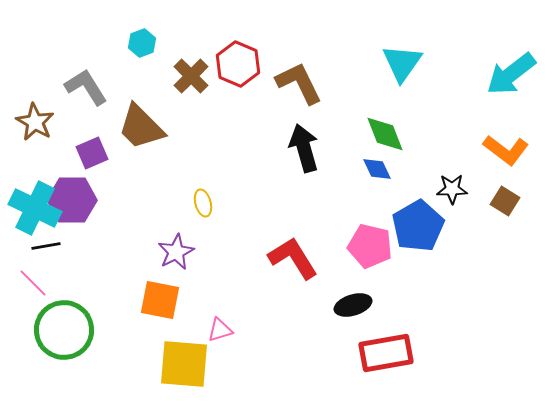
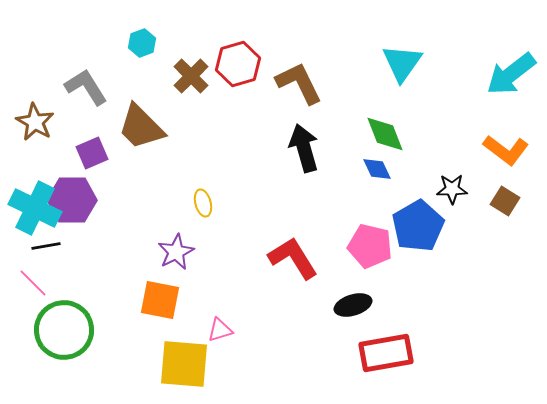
red hexagon: rotated 21 degrees clockwise
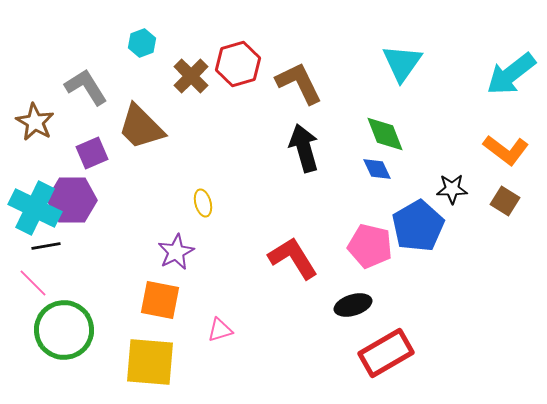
red rectangle: rotated 20 degrees counterclockwise
yellow square: moved 34 px left, 2 px up
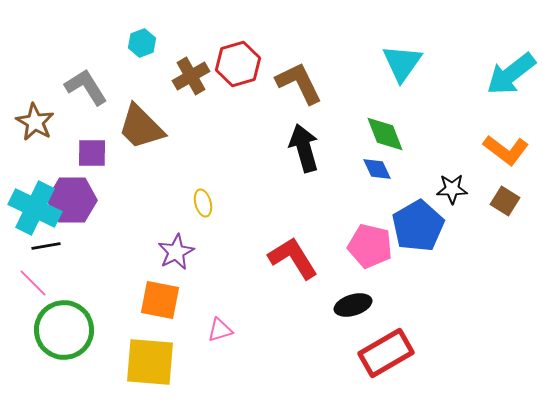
brown cross: rotated 15 degrees clockwise
purple square: rotated 24 degrees clockwise
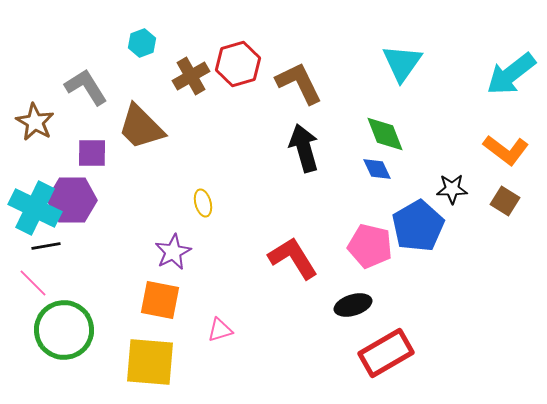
purple star: moved 3 px left
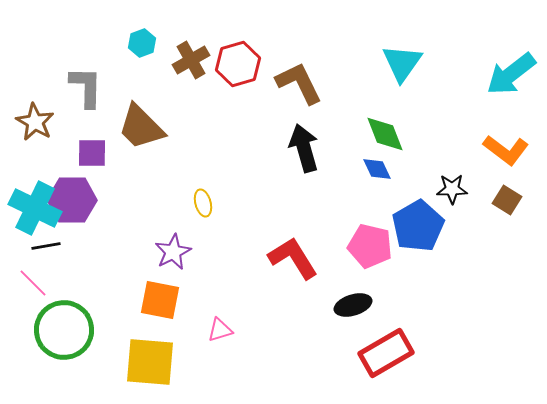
brown cross: moved 16 px up
gray L-shape: rotated 33 degrees clockwise
brown square: moved 2 px right, 1 px up
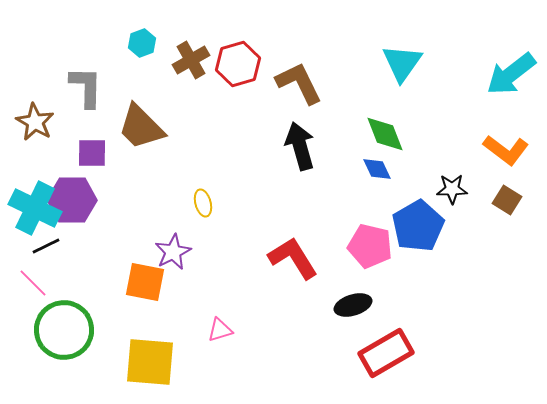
black arrow: moved 4 px left, 2 px up
black line: rotated 16 degrees counterclockwise
orange square: moved 15 px left, 18 px up
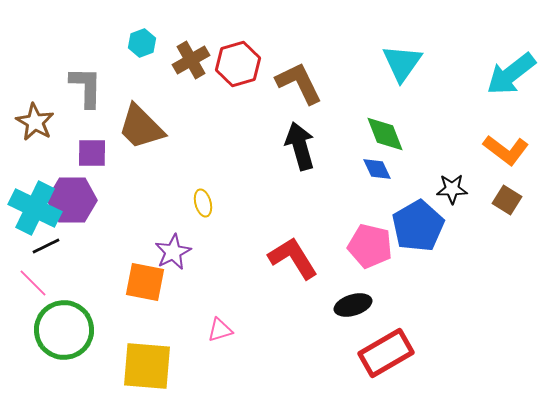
yellow square: moved 3 px left, 4 px down
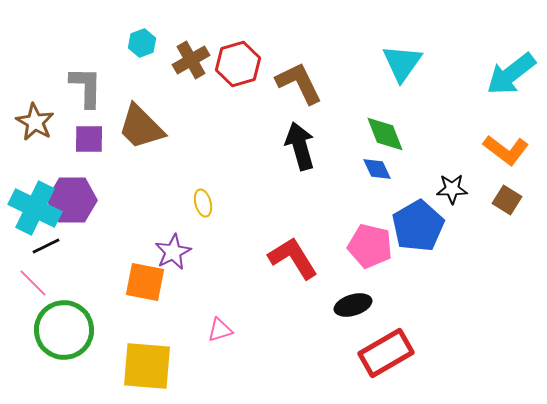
purple square: moved 3 px left, 14 px up
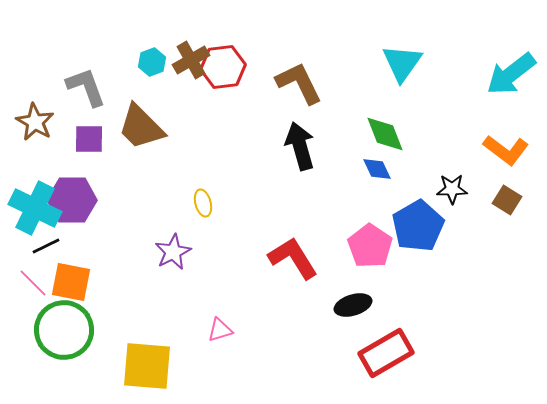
cyan hexagon: moved 10 px right, 19 px down
red hexagon: moved 15 px left, 3 px down; rotated 9 degrees clockwise
gray L-shape: rotated 21 degrees counterclockwise
pink pentagon: rotated 21 degrees clockwise
orange square: moved 74 px left
